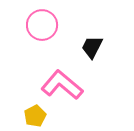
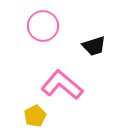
pink circle: moved 1 px right, 1 px down
black trapezoid: moved 2 px right, 1 px up; rotated 135 degrees counterclockwise
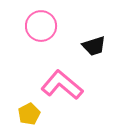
pink circle: moved 2 px left
yellow pentagon: moved 6 px left, 2 px up
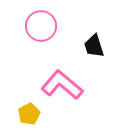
black trapezoid: rotated 90 degrees clockwise
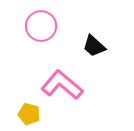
black trapezoid: rotated 30 degrees counterclockwise
yellow pentagon: rotated 30 degrees counterclockwise
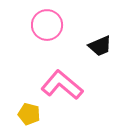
pink circle: moved 6 px right, 1 px up
black trapezoid: moved 6 px right; rotated 65 degrees counterclockwise
